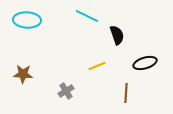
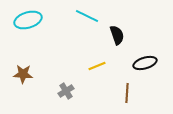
cyan ellipse: moved 1 px right; rotated 20 degrees counterclockwise
brown line: moved 1 px right
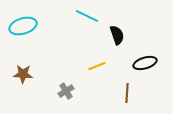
cyan ellipse: moved 5 px left, 6 px down
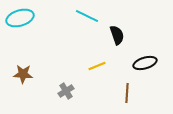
cyan ellipse: moved 3 px left, 8 px up
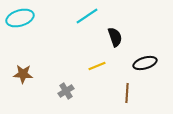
cyan line: rotated 60 degrees counterclockwise
black semicircle: moved 2 px left, 2 px down
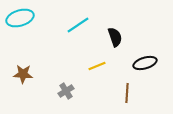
cyan line: moved 9 px left, 9 px down
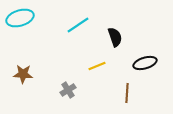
gray cross: moved 2 px right, 1 px up
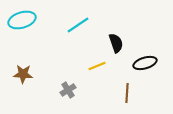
cyan ellipse: moved 2 px right, 2 px down
black semicircle: moved 1 px right, 6 px down
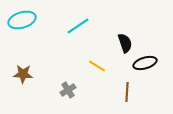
cyan line: moved 1 px down
black semicircle: moved 9 px right
yellow line: rotated 54 degrees clockwise
brown line: moved 1 px up
